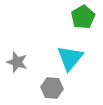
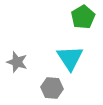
cyan triangle: rotated 12 degrees counterclockwise
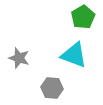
cyan triangle: moved 4 px right, 3 px up; rotated 36 degrees counterclockwise
gray star: moved 2 px right, 4 px up
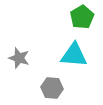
green pentagon: moved 1 px left
cyan triangle: rotated 16 degrees counterclockwise
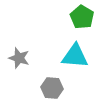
green pentagon: rotated 10 degrees counterclockwise
cyan triangle: moved 1 px right, 1 px down
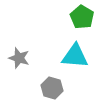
gray hexagon: rotated 10 degrees clockwise
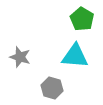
green pentagon: moved 2 px down
gray star: moved 1 px right, 1 px up
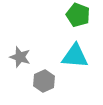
green pentagon: moved 4 px left, 4 px up; rotated 10 degrees counterclockwise
gray hexagon: moved 8 px left, 7 px up; rotated 20 degrees clockwise
